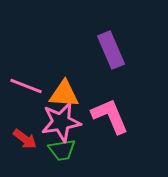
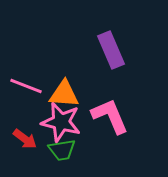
pink star: rotated 24 degrees clockwise
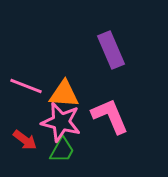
red arrow: moved 1 px down
green trapezoid: rotated 52 degrees counterclockwise
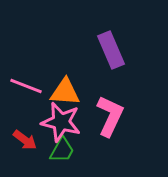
orange triangle: moved 1 px right, 2 px up
pink L-shape: rotated 48 degrees clockwise
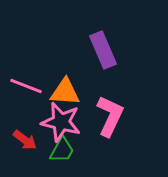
purple rectangle: moved 8 px left
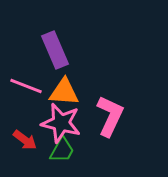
purple rectangle: moved 48 px left
orange triangle: moved 1 px left
pink star: moved 1 px down
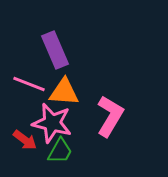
pink line: moved 3 px right, 2 px up
pink L-shape: rotated 6 degrees clockwise
pink star: moved 9 px left
green trapezoid: moved 2 px left, 1 px down
